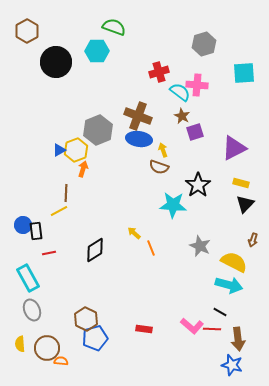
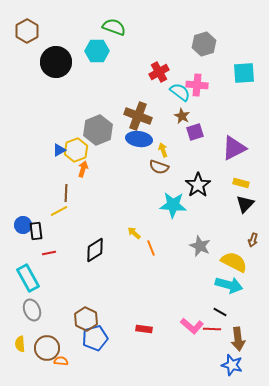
red cross at (159, 72): rotated 12 degrees counterclockwise
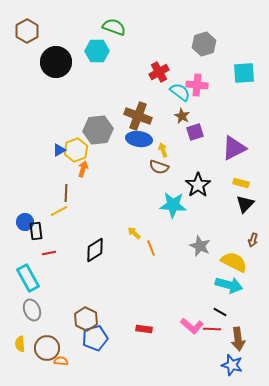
gray hexagon at (98, 130): rotated 16 degrees clockwise
blue circle at (23, 225): moved 2 px right, 3 px up
